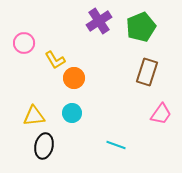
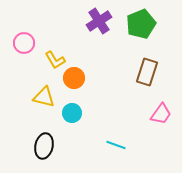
green pentagon: moved 3 px up
yellow triangle: moved 10 px right, 19 px up; rotated 20 degrees clockwise
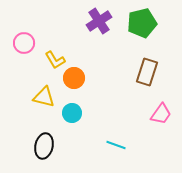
green pentagon: moved 1 px right, 1 px up; rotated 8 degrees clockwise
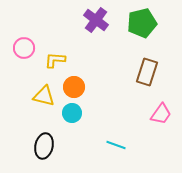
purple cross: moved 3 px left, 1 px up; rotated 20 degrees counterclockwise
pink circle: moved 5 px down
yellow L-shape: rotated 125 degrees clockwise
orange circle: moved 9 px down
yellow triangle: moved 1 px up
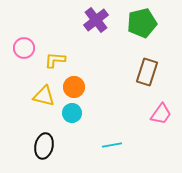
purple cross: rotated 15 degrees clockwise
cyan line: moved 4 px left; rotated 30 degrees counterclockwise
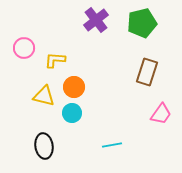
black ellipse: rotated 20 degrees counterclockwise
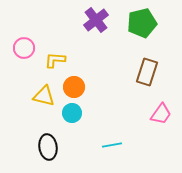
black ellipse: moved 4 px right, 1 px down
